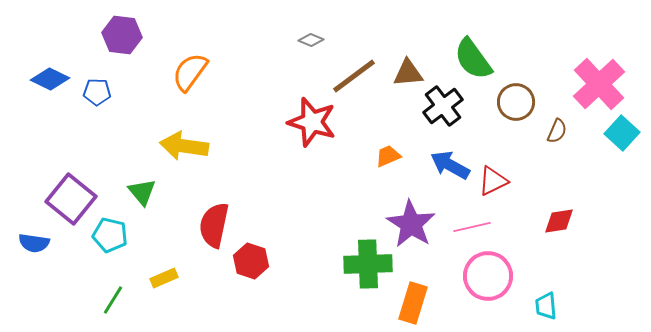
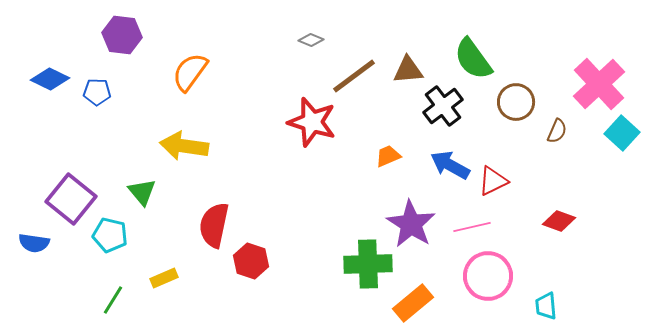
brown triangle: moved 3 px up
red diamond: rotated 28 degrees clockwise
orange rectangle: rotated 33 degrees clockwise
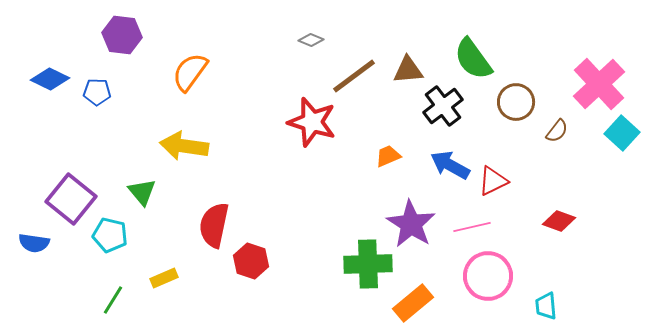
brown semicircle: rotated 15 degrees clockwise
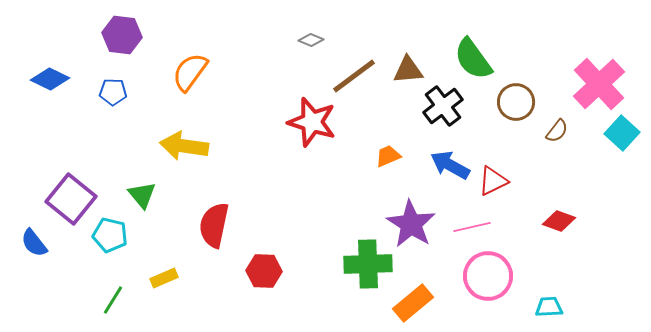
blue pentagon: moved 16 px right
green triangle: moved 3 px down
blue semicircle: rotated 44 degrees clockwise
red hexagon: moved 13 px right, 10 px down; rotated 16 degrees counterclockwise
cyan trapezoid: moved 3 px right, 1 px down; rotated 92 degrees clockwise
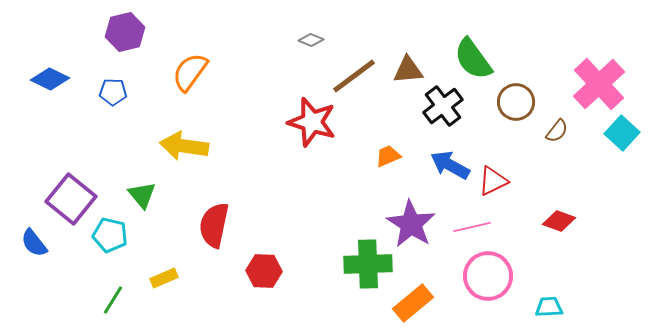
purple hexagon: moved 3 px right, 3 px up; rotated 21 degrees counterclockwise
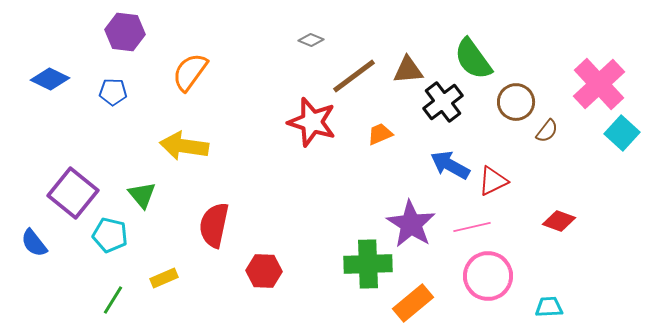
purple hexagon: rotated 21 degrees clockwise
black cross: moved 4 px up
brown semicircle: moved 10 px left
orange trapezoid: moved 8 px left, 22 px up
purple square: moved 2 px right, 6 px up
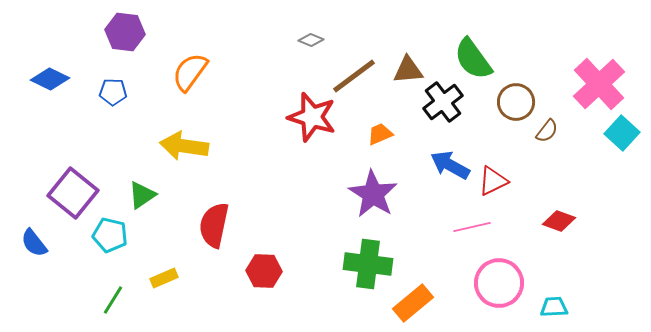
red star: moved 5 px up
green triangle: rotated 36 degrees clockwise
purple star: moved 38 px left, 30 px up
green cross: rotated 9 degrees clockwise
pink circle: moved 11 px right, 7 px down
cyan trapezoid: moved 5 px right
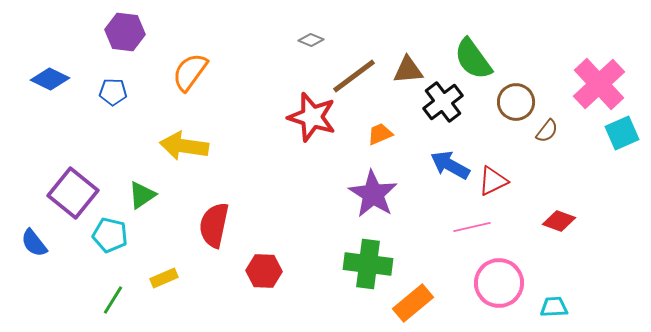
cyan square: rotated 24 degrees clockwise
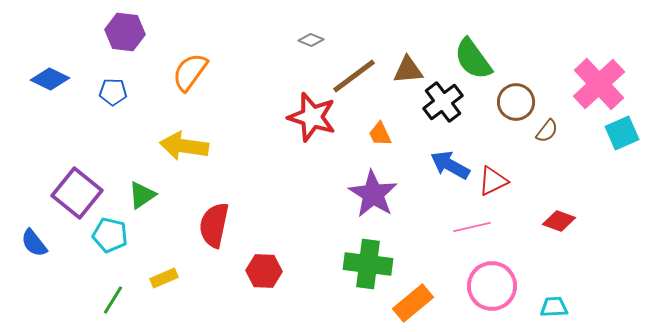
orange trapezoid: rotated 92 degrees counterclockwise
purple square: moved 4 px right
pink circle: moved 7 px left, 3 px down
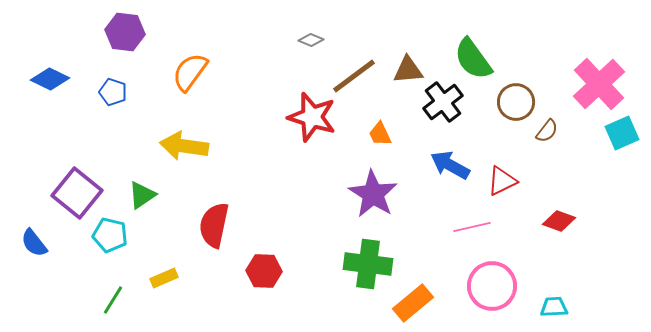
blue pentagon: rotated 16 degrees clockwise
red triangle: moved 9 px right
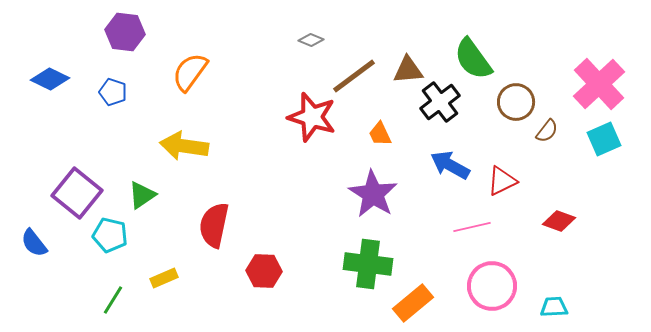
black cross: moved 3 px left
cyan square: moved 18 px left, 6 px down
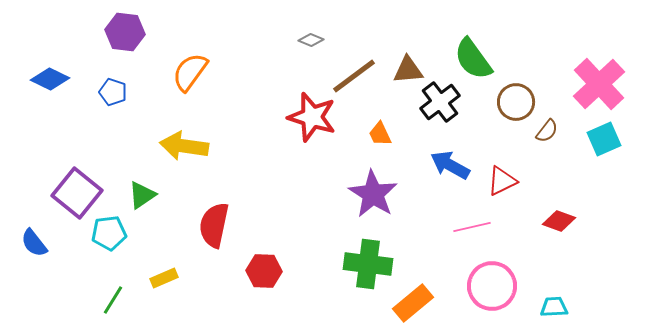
cyan pentagon: moved 1 px left, 2 px up; rotated 20 degrees counterclockwise
